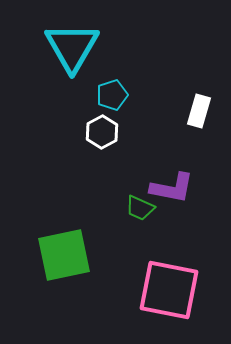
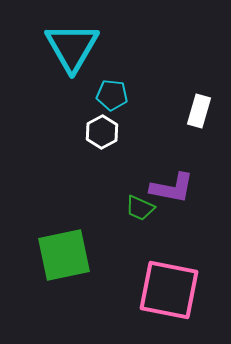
cyan pentagon: rotated 24 degrees clockwise
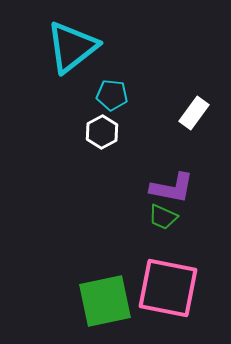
cyan triangle: rotated 22 degrees clockwise
white rectangle: moved 5 px left, 2 px down; rotated 20 degrees clockwise
green trapezoid: moved 23 px right, 9 px down
green square: moved 41 px right, 46 px down
pink square: moved 1 px left, 2 px up
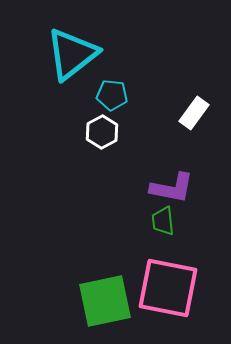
cyan triangle: moved 7 px down
green trapezoid: moved 4 px down; rotated 60 degrees clockwise
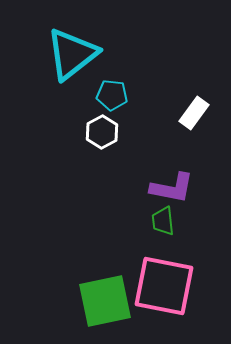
pink square: moved 4 px left, 2 px up
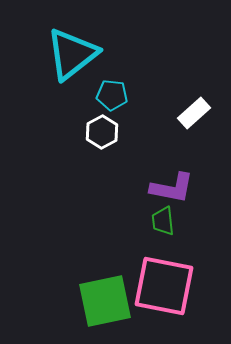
white rectangle: rotated 12 degrees clockwise
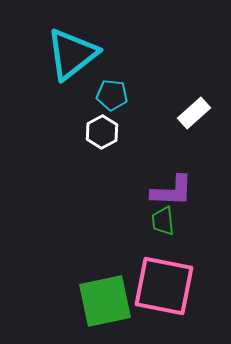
purple L-shape: moved 3 px down; rotated 9 degrees counterclockwise
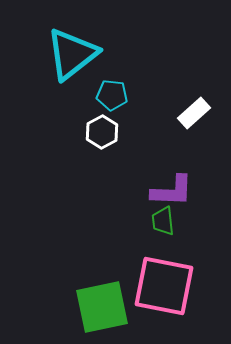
green square: moved 3 px left, 6 px down
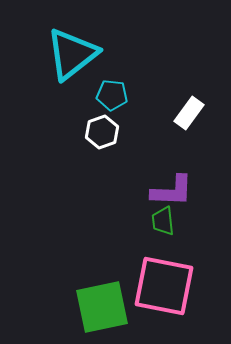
white rectangle: moved 5 px left; rotated 12 degrees counterclockwise
white hexagon: rotated 8 degrees clockwise
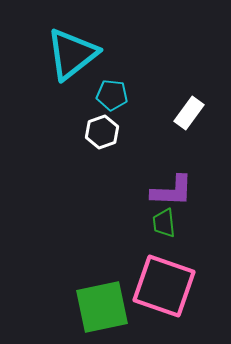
green trapezoid: moved 1 px right, 2 px down
pink square: rotated 8 degrees clockwise
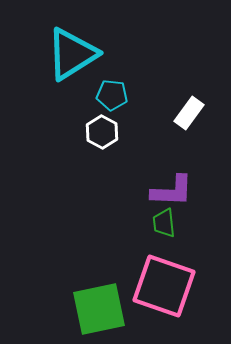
cyan triangle: rotated 6 degrees clockwise
white hexagon: rotated 12 degrees counterclockwise
green square: moved 3 px left, 2 px down
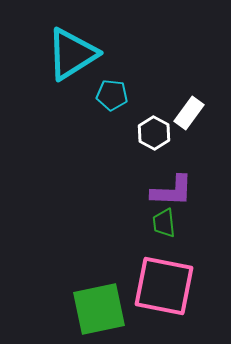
white hexagon: moved 52 px right, 1 px down
pink square: rotated 8 degrees counterclockwise
